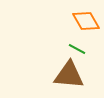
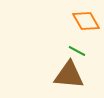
green line: moved 2 px down
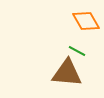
brown triangle: moved 2 px left, 2 px up
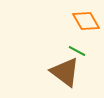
brown triangle: moved 2 px left, 1 px up; rotated 32 degrees clockwise
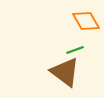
green line: moved 2 px left, 1 px up; rotated 48 degrees counterclockwise
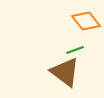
orange diamond: rotated 8 degrees counterclockwise
